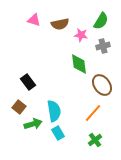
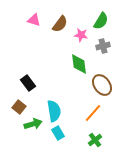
brown semicircle: rotated 42 degrees counterclockwise
black rectangle: moved 1 px down
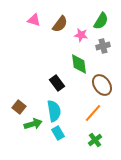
black rectangle: moved 29 px right
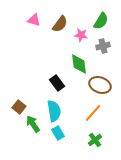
brown ellipse: moved 2 px left; rotated 35 degrees counterclockwise
green arrow: rotated 108 degrees counterclockwise
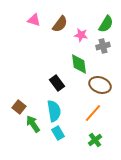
green semicircle: moved 5 px right, 3 px down
